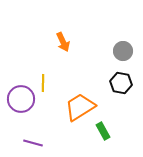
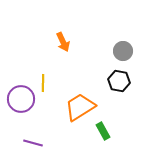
black hexagon: moved 2 px left, 2 px up
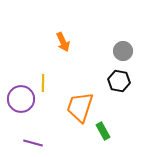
orange trapezoid: rotated 40 degrees counterclockwise
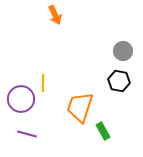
orange arrow: moved 8 px left, 27 px up
purple line: moved 6 px left, 9 px up
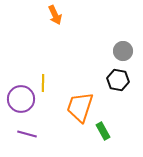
black hexagon: moved 1 px left, 1 px up
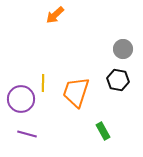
orange arrow: rotated 72 degrees clockwise
gray circle: moved 2 px up
orange trapezoid: moved 4 px left, 15 px up
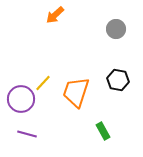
gray circle: moved 7 px left, 20 px up
yellow line: rotated 42 degrees clockwise
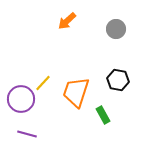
orange arrow: moved 12 px right, 6 px down
green rectangle: moved 16 px up
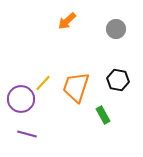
orange trapezoid: moved 5 px up
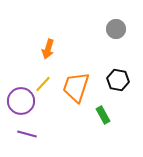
orange arrow: moved 19 px left, 28 px down; rotated 30 degrees counterclockwise
yellow line: moved 1 px down
purple circle: moved 2 px down
